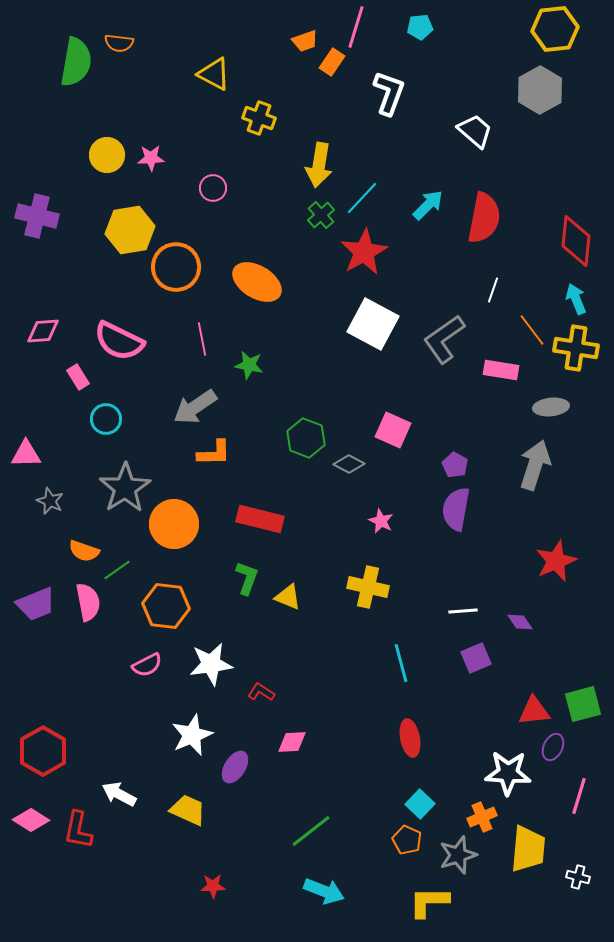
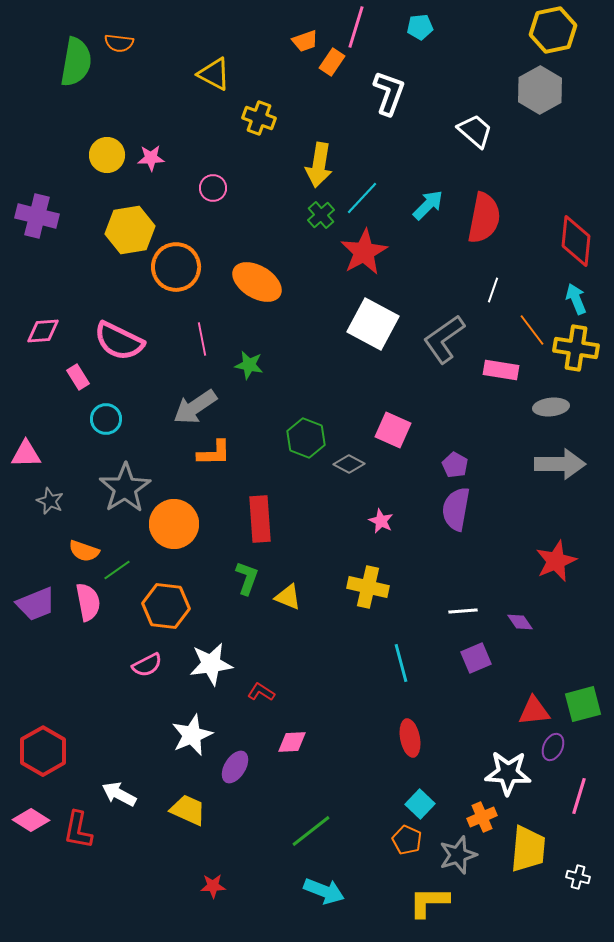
yellow hexagon at (555, 29): moved 2 px left, 1 px down; rotated 6 degrees counterclockwise
gray arrow at (535, 465): moved 25 px right, 1 px up; rotated 72 degrees clockwise
red rectangle at (260, 519): rotated 72 degrees clockwise
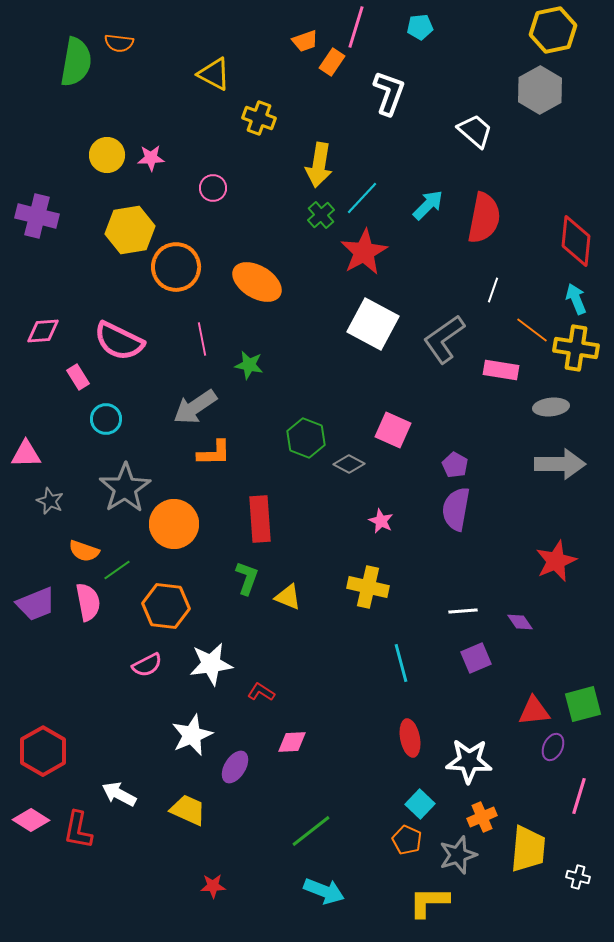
orange line at (532, 330): rotated 16 degrees counterclockwise
white star at (508, 773): moved 39 px left, 12 px up
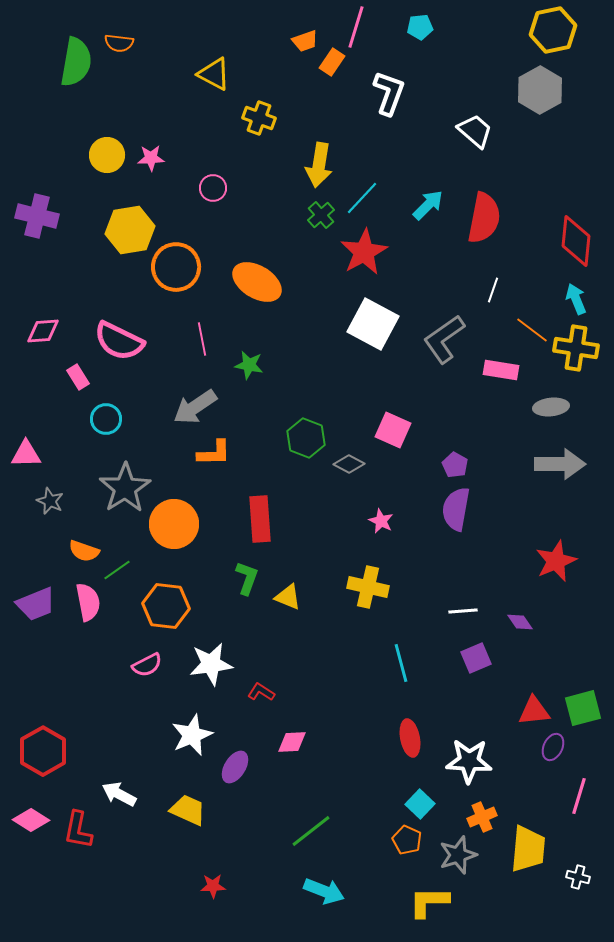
green square at (583, 704): moved 4 px down
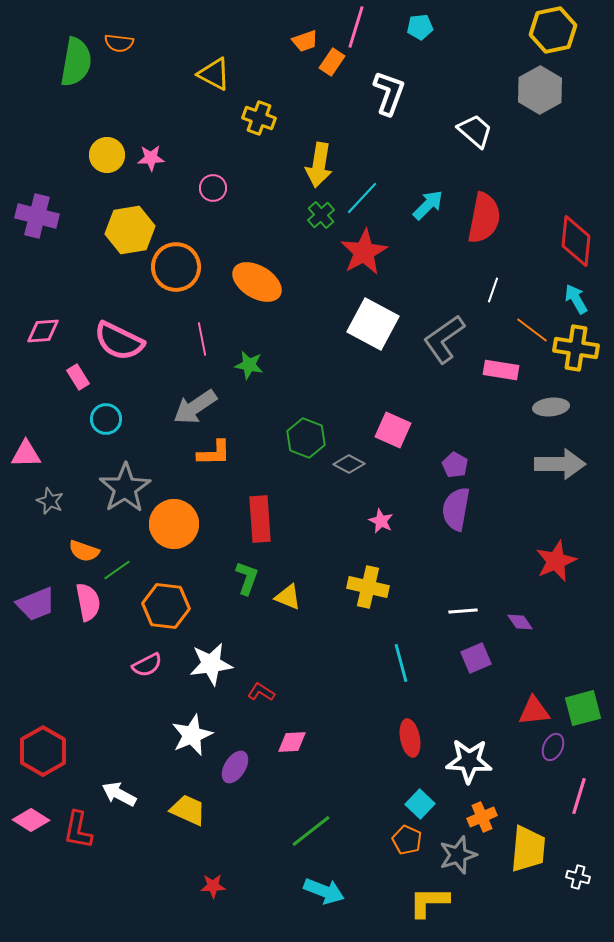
cyan arrow at (576, 299): rotated 8 degrees counterclockwise
